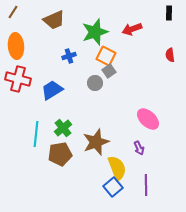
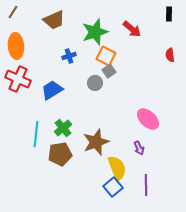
black rectangle: moved 1 px down
red arrow: rotated 120 degrees counterclockwise
red cross: rotated 10 degrees clockwise
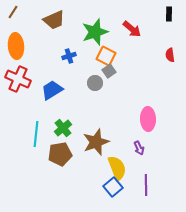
pink ellipse: rotated 45 degrees clockwise
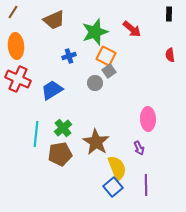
brown star: rotated 20 degrees counterclockwise
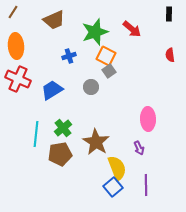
gray circle: moved 4 px left, 4 px down
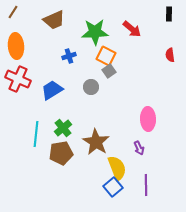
green star: rotated 16 degrees clockwise
brown pentagon: moved 1 px right, 1 px up
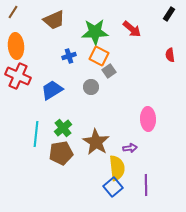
black rectangle: rotated 32 degrees clockwise
orange square: moved 7 px left
red cross: moved 3 px up
purple arrow: moved 9 px left; rotated 72 degrees counterclockwise
yellow semicircle: rotated 15 degrees clockwise
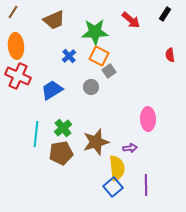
black rectangle: moved 4 px left
red arrow: moved 1 px left, 9 px up
blue cross: rotated 24 degrees counterclockwise
brown star: rotated 24 degrees clockwise
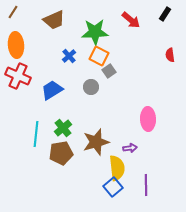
orange ellipse: moved 1 px up
